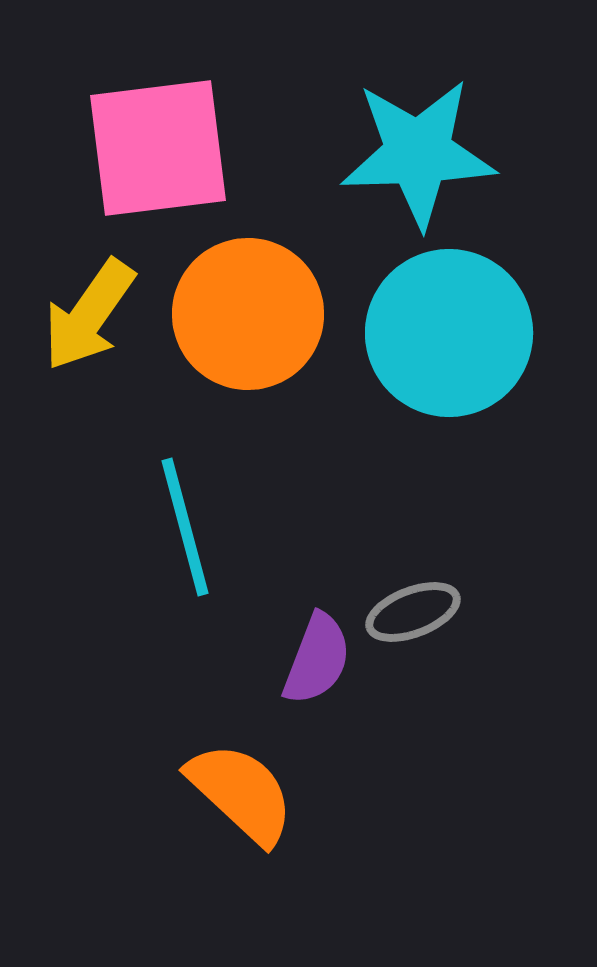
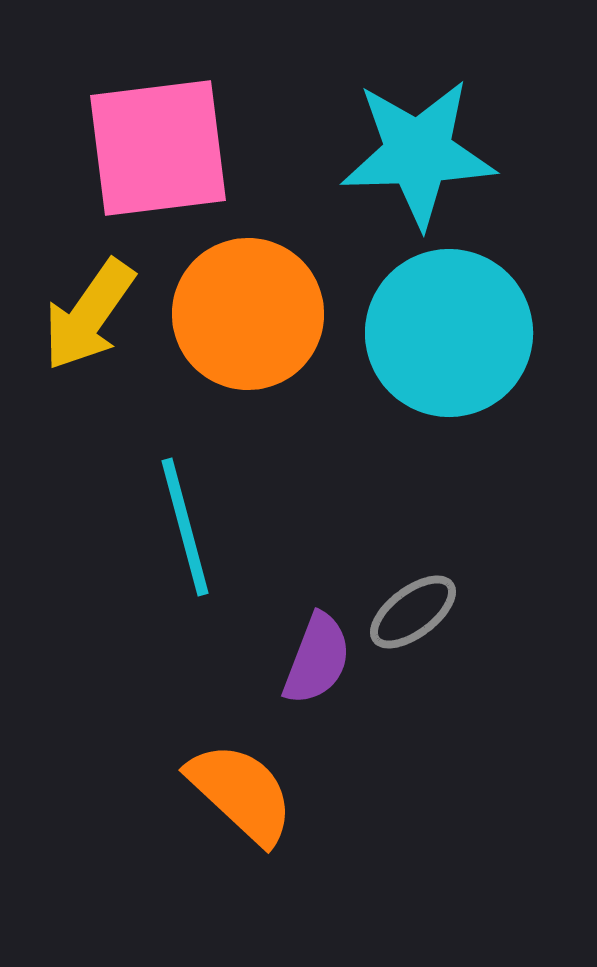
gray ellipse: rotated 16 degrees counterclockwise
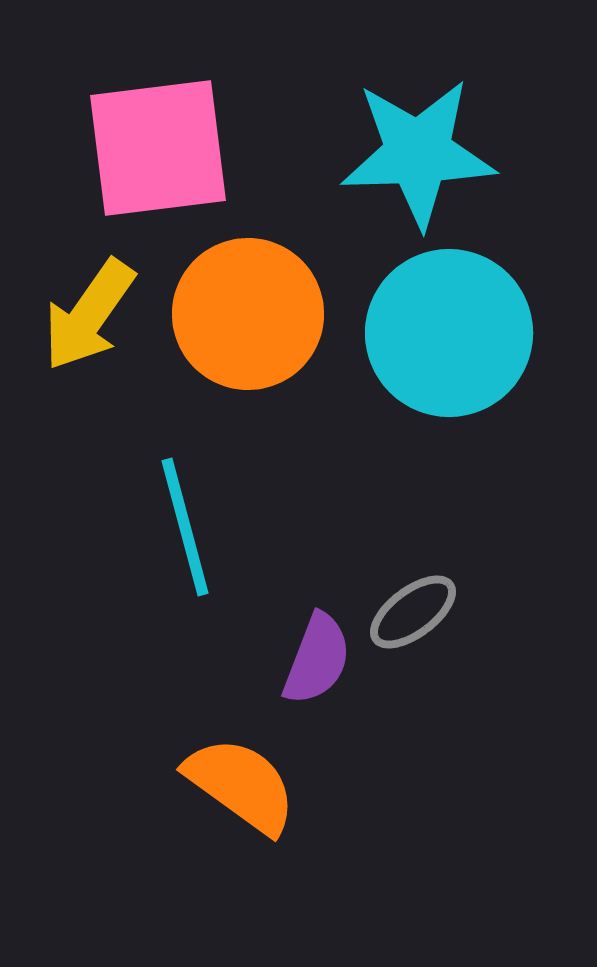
orange semicircle: moved 8 px up; rotated 7 degrees counterclockwise
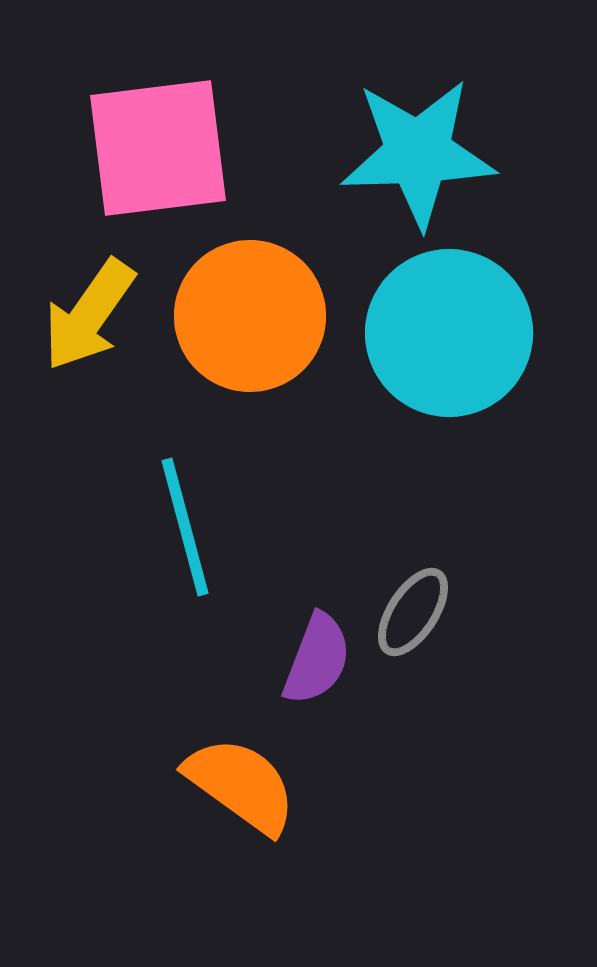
orange circle: moved 2 px right, 2 px down
gray ellipse: rotated 20 degrees counterclockwise
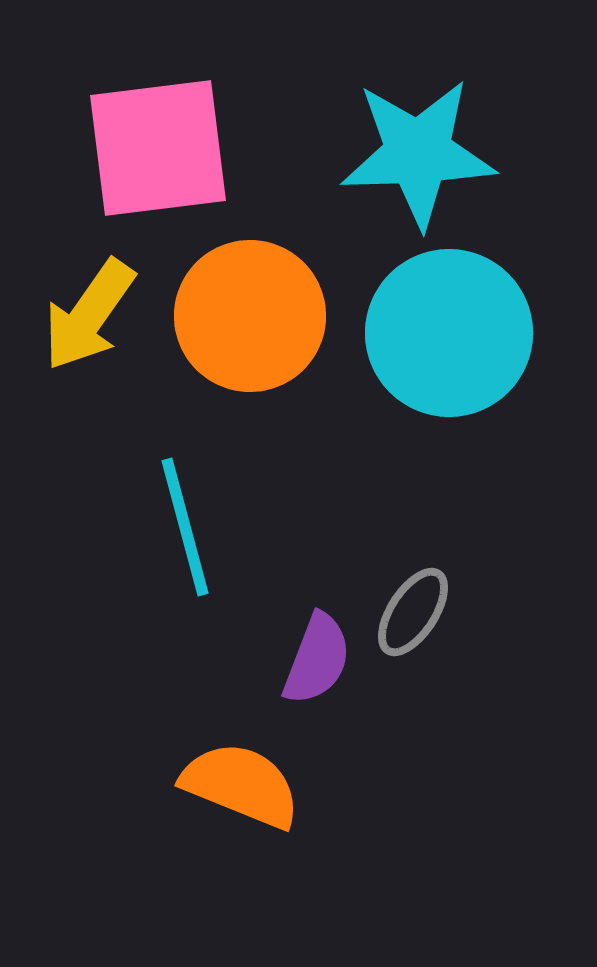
orange semicircle: rotated 14 degrees counterclockwise
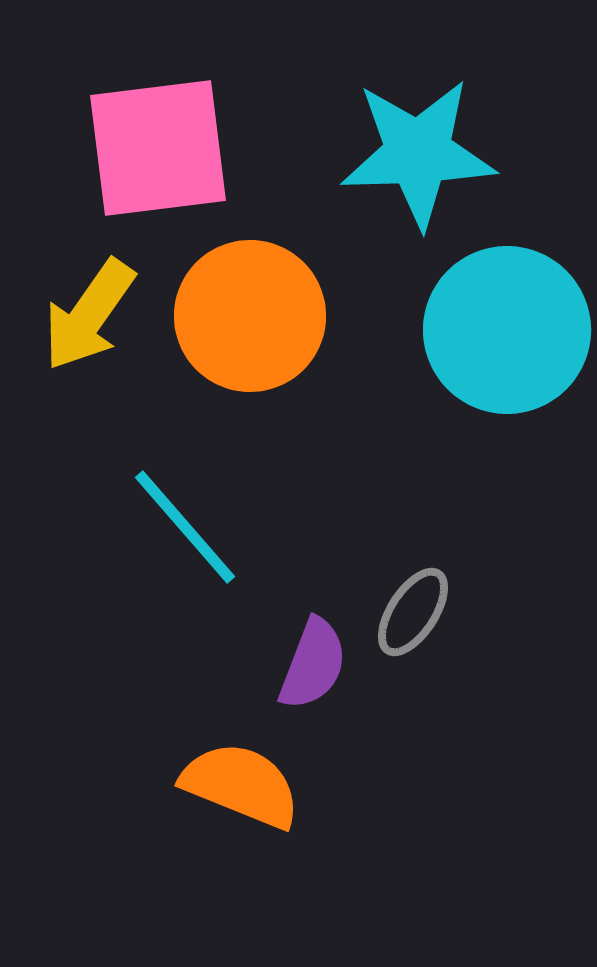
cyan circle: moved 58 px right, 3 px up
cyan line: rotated 26 degrees counterclockwise
purple semicircle: moved 4 px left, 5 px down
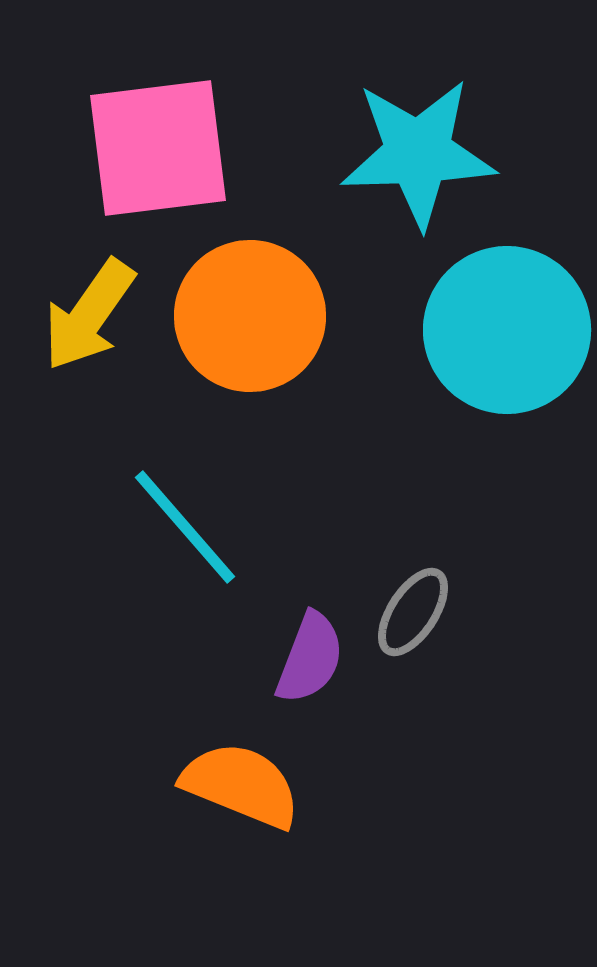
purple semicircle: moved 3 px left, 6 px up
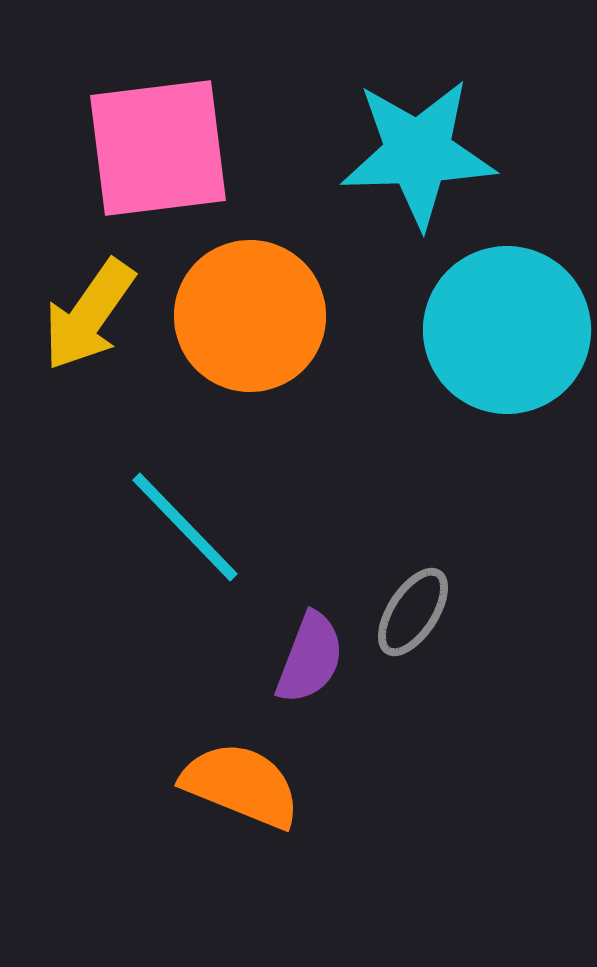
cyan line: rotated 3 degrees counterclockwise
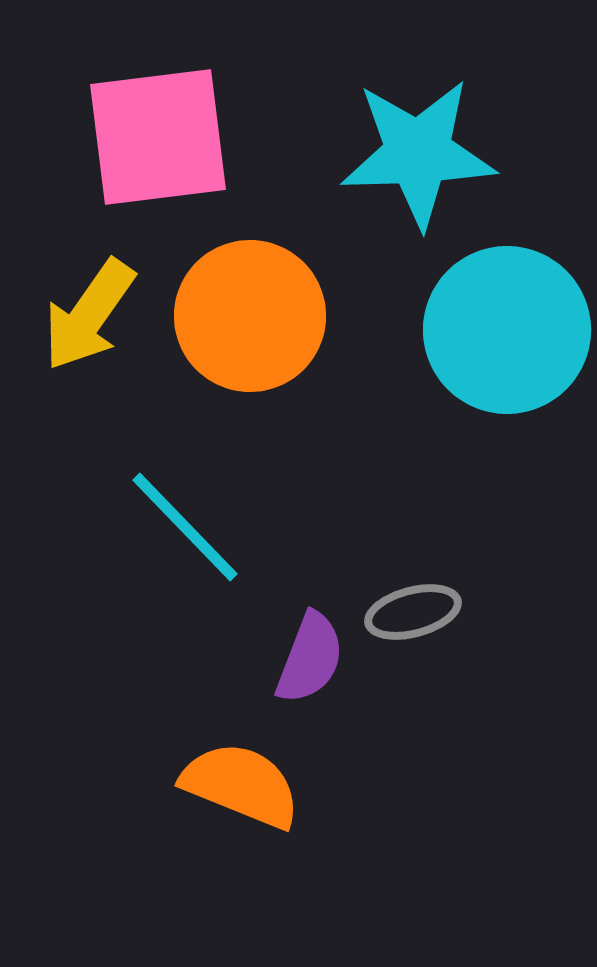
pink square: moved 11 px up
gray ellipse: rotated 42 degrees clockwise
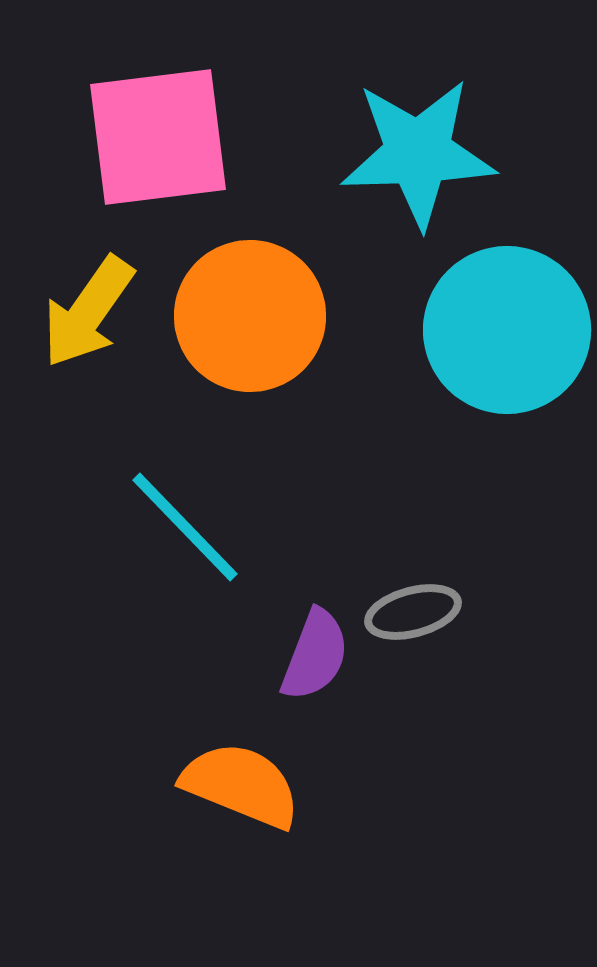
yellow arrow: moved 1 px left, 3 px up
purple semicircle: moved 5 px right, 3 px up
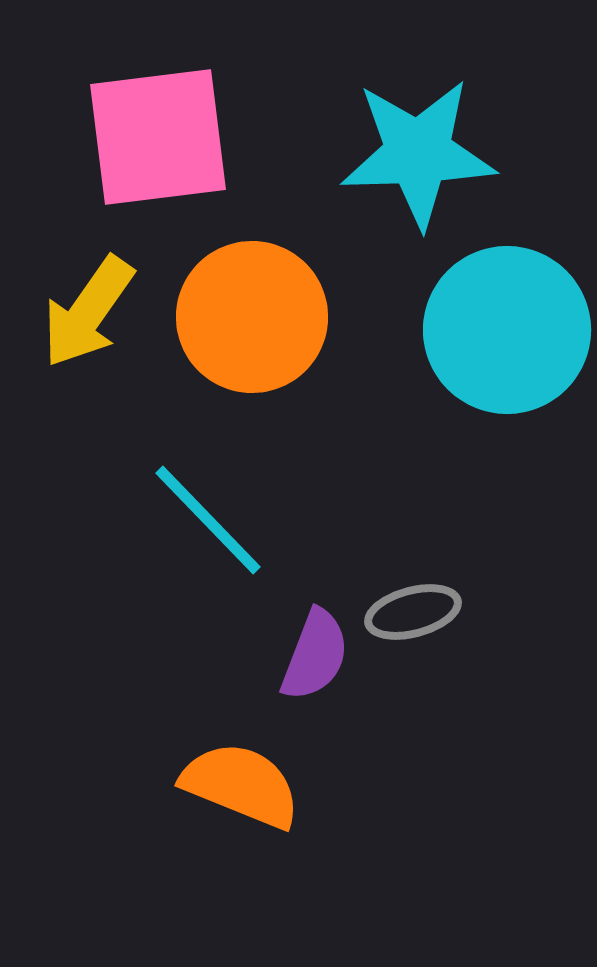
orange circle: moved 2 px right, 1 px down
cyan line: moved 23 px right, 7 px up
